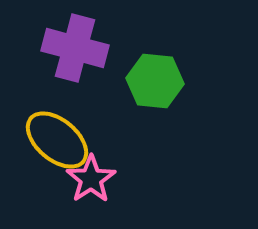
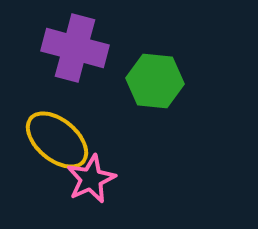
pink star: rotated 9 degrees clockwise
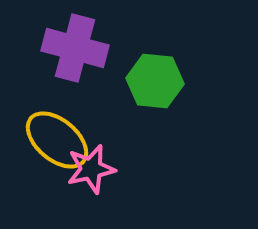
pink star: moved 10 px up; rotated 12 degrees clockwise
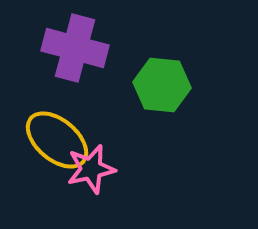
green hexagon: moved 7 px right, 4 px down
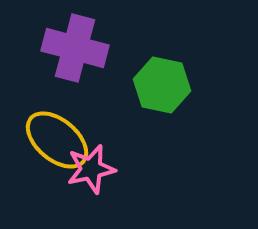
green hexagon: rotated 6 degrees clockwise
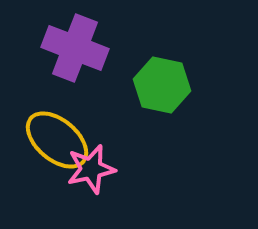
purple cross: rotated 6 degrees clockwise
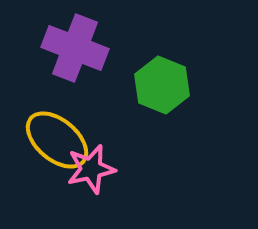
green hexagon: rotated 10 degrees clockwise
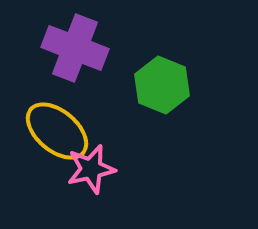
yellow ellipse: moved 9 px up
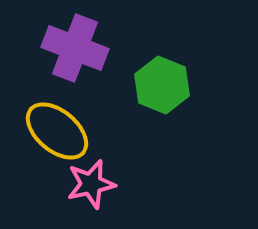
pink star: moved 15 px down
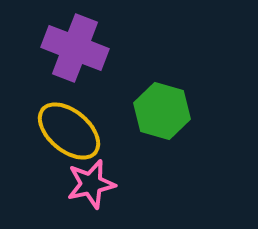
green hexagon: moved 26 px down; rotated 6 degrees counterclockwise
yellow ellipse: moved 12 px right
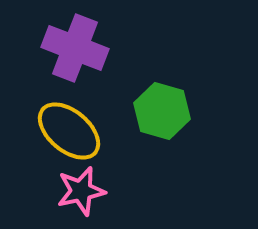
pink star: moved 10 px left, 7 px down
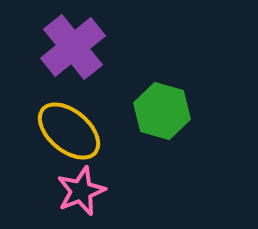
purple cross: moved 2 px left, 1 px up; rotated 30 degrees clockwise
pink star: rotated 9 degrees counterclockwise
